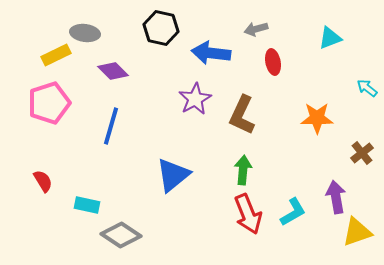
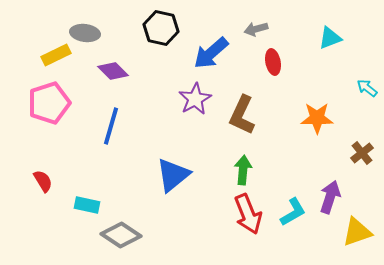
blue arrow: rotated 48 degrees counterclockwise
purple arrow: moved 6 px left; rotated 28 degrees clockwise
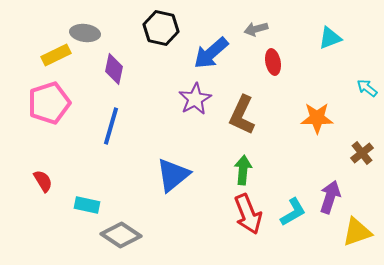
purple diamond: moved 1 px right, 2 px up; rotated 56 degrees clockwise
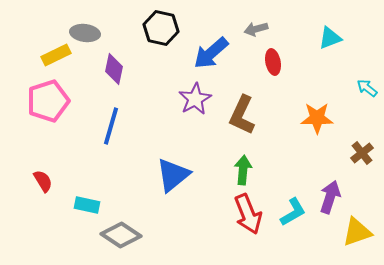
pink pentagon: moved 1 px left, 2 px up
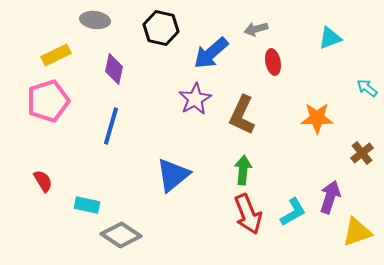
gray ellipse: moved 10 px right, 13 px up
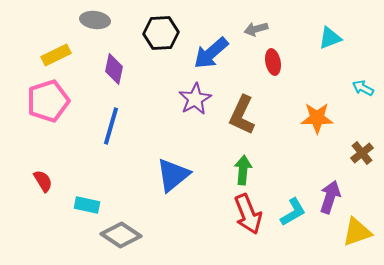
black hexagon: moved 5 px down; rotated 16 degrees counterclockwise
cyan arrow: moved 4 px left; rotated 10 degrees counterclockwise
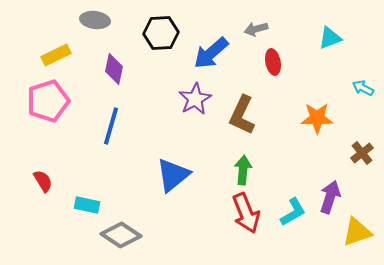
red arrow: moved 2 px left, 1 px up
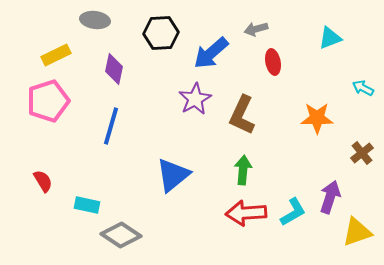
red arrow: rotated 108 degrees clockwise
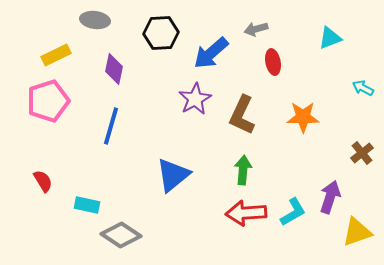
orange star: moved 14 px left, 1 px up
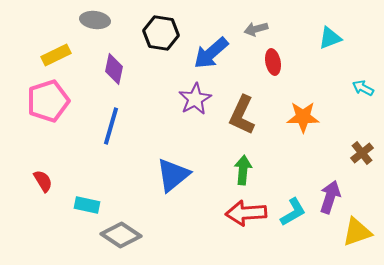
black hexagon: rotated 12 degrees clockwise
